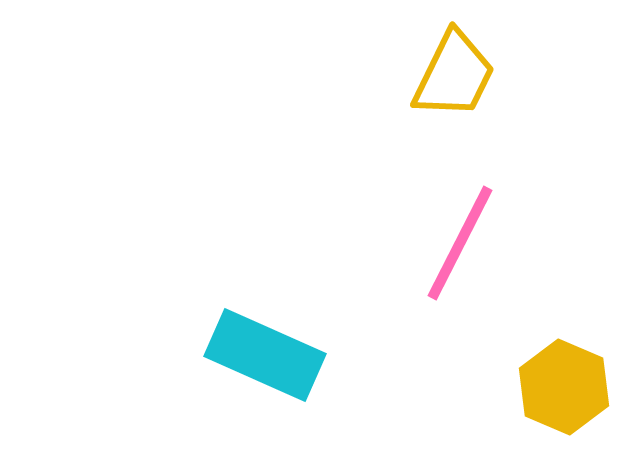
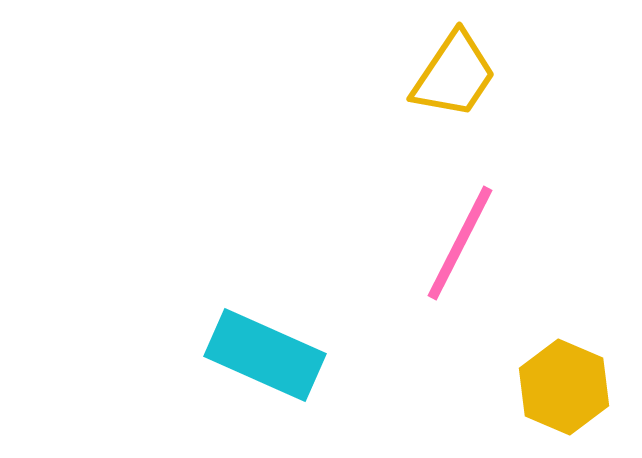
yellow trapezoid: rotated 8 degrees clockwise
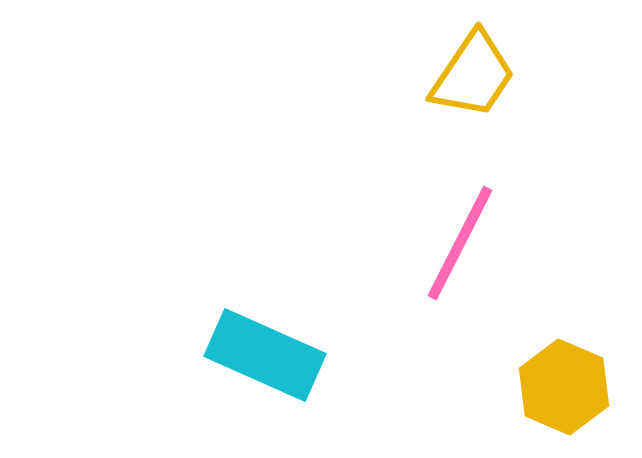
yellow trapezoid: moved 19 px right
